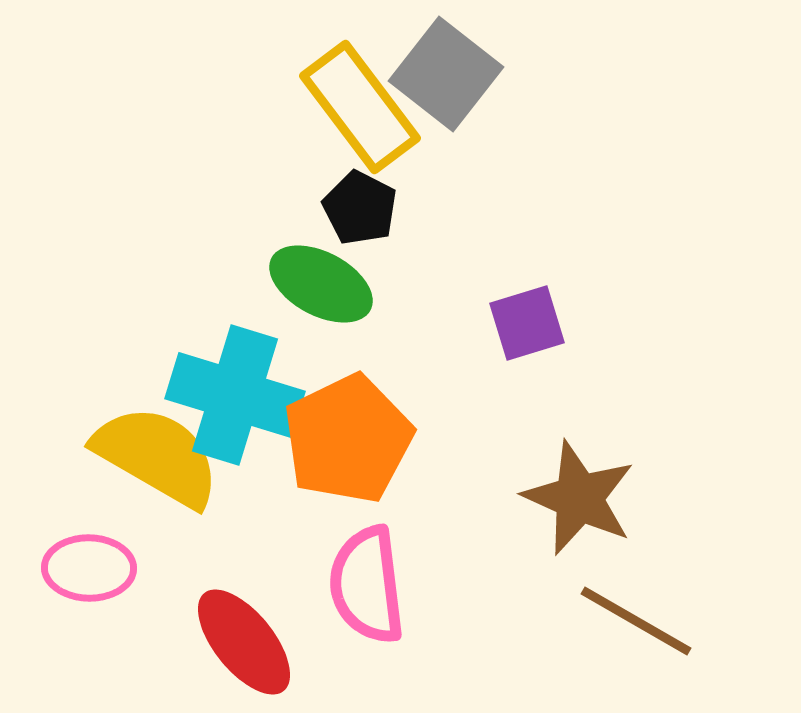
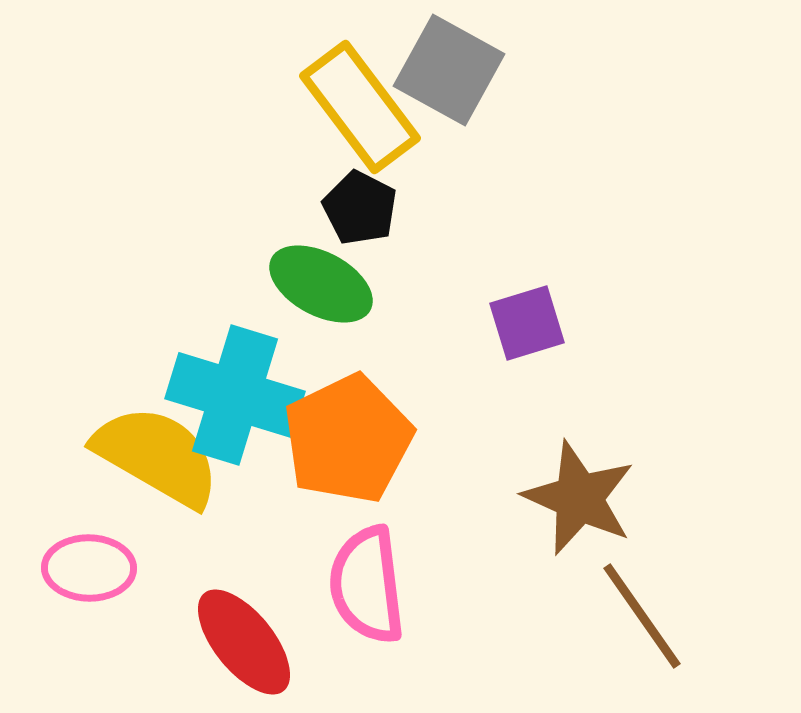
gray square: moved 3 px right, 4 px up; rotated 9 degrees counterclockwise
brown line: moved 6 px right, 5 px up; rotated 25 degrees clockwise
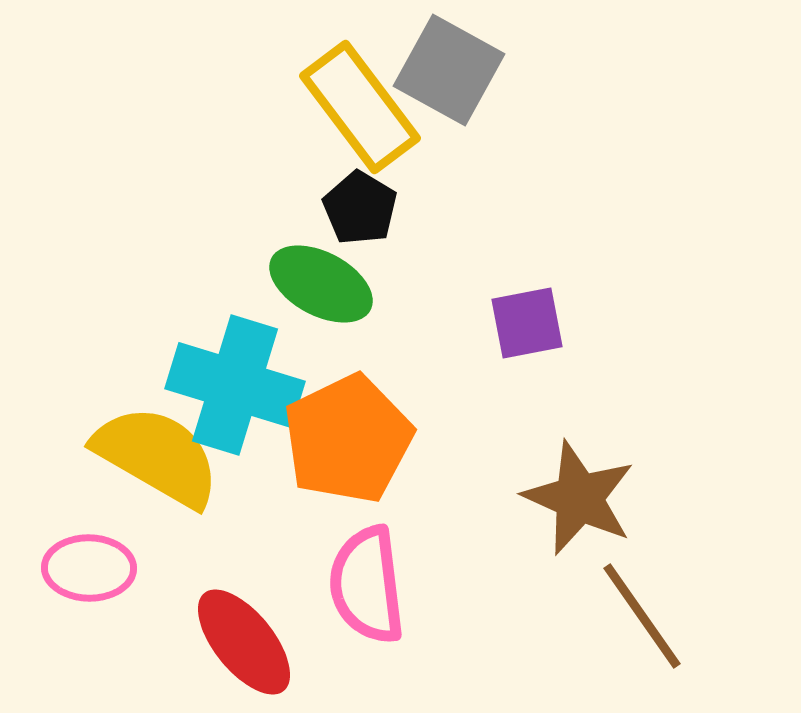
black pentagon: rotated 4 degrees clockwise
purple square: rotated 6 degrees clockwise
cyan cross: moved 10 px up
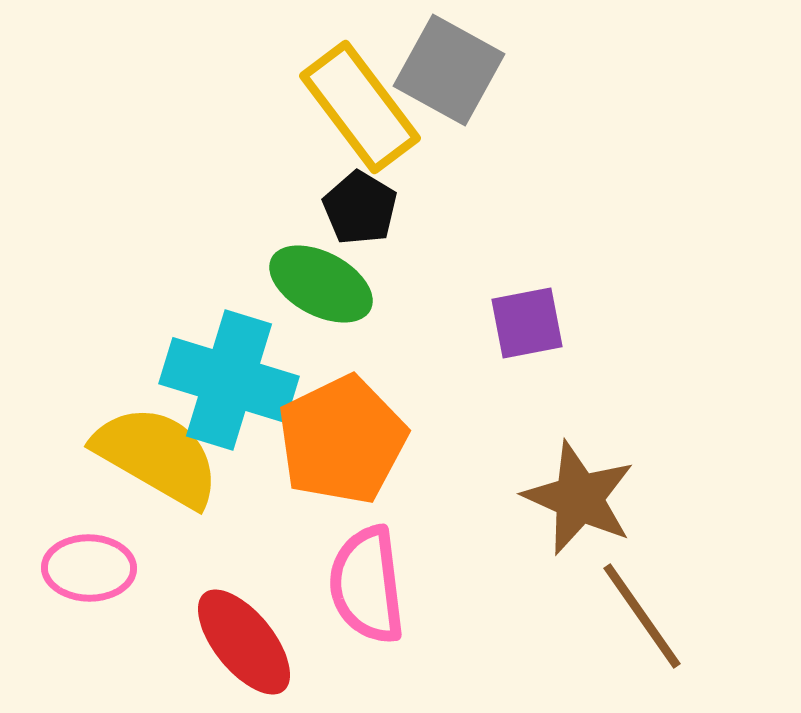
cyan cross: moved 6 px left, 5 px up
orange pentagon: moved 6 px left, 1 px down
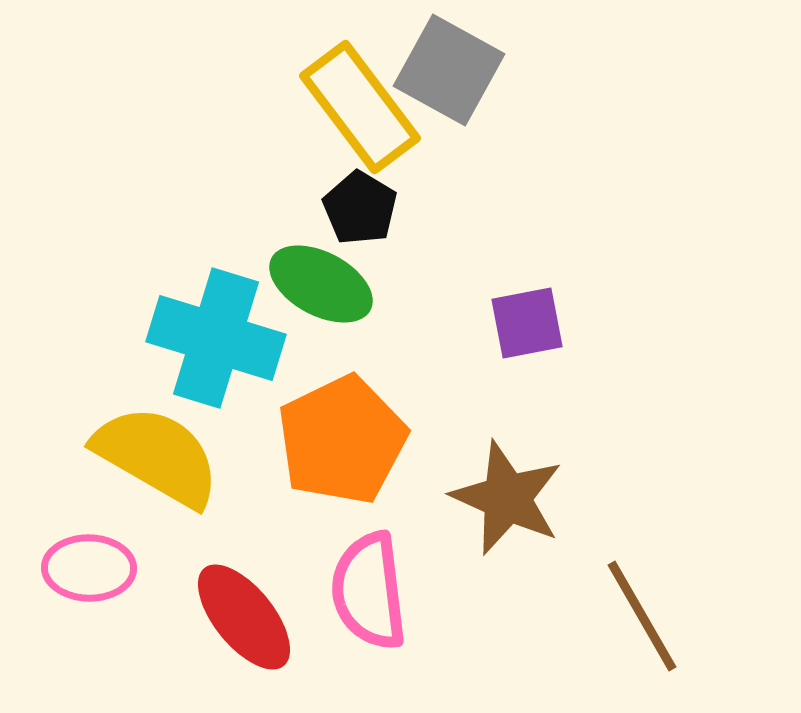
cyan cross: moved 13 px left, 42 px up
brown star: moved 72 px left
pink semicircle: moved 2 px right, 6 px down
brown line: rotated 5 degrees clockwise
red ellipse: moved 25 px up
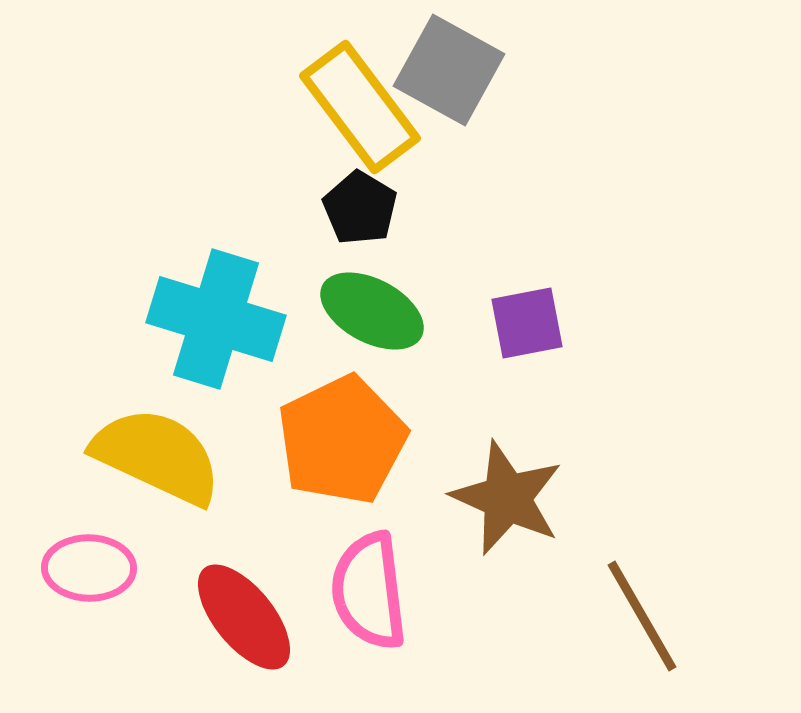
green ellipse: moved 51 px right, 27 px down
cyan cross: moved 19 px up
yellow semicircle: rotated 5 degrees counterclockwise
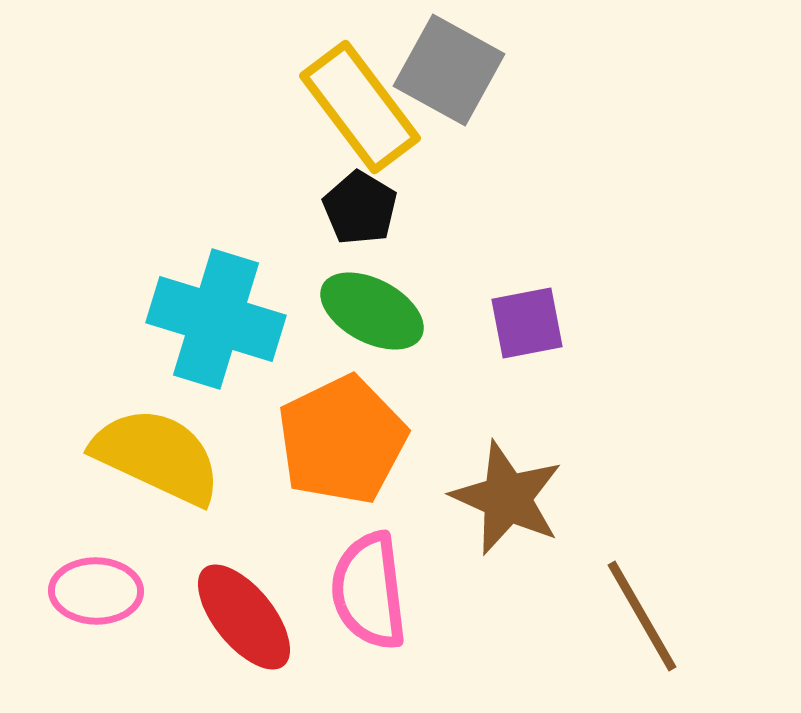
pink ellipse: moved 7 px right, 23 px down
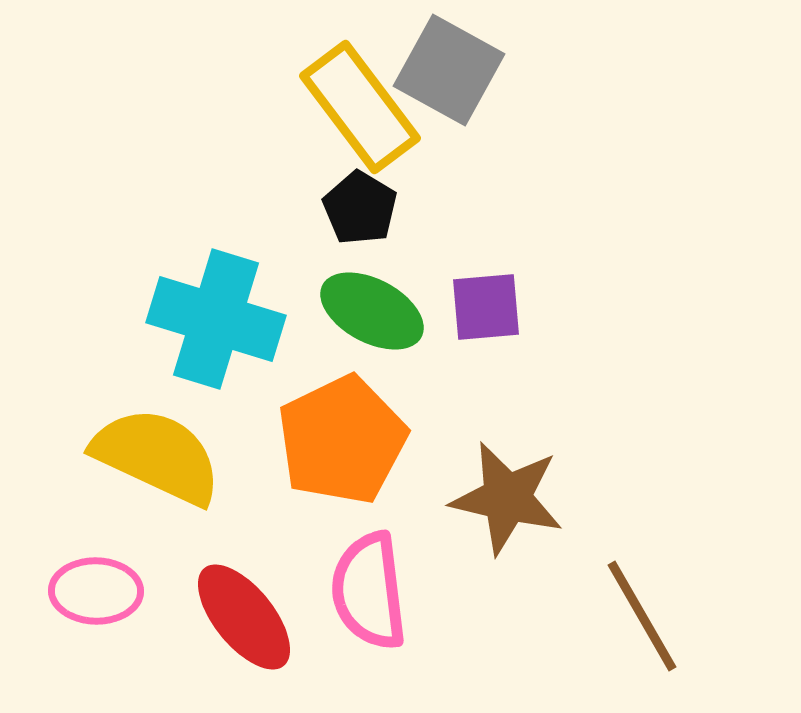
purple square: moved 41 px left, 16 px up; rotated 6 degrees clockwise
brown star: rotated 11 degrees counterclockwise
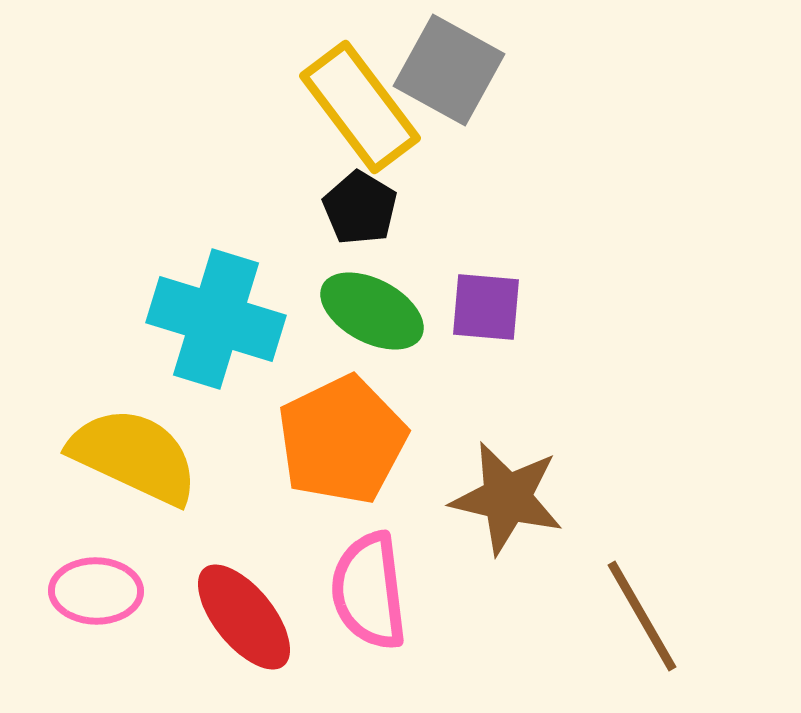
purple square: rotated 10 degrees clockwise
yellow semicircle: moved 23 px left
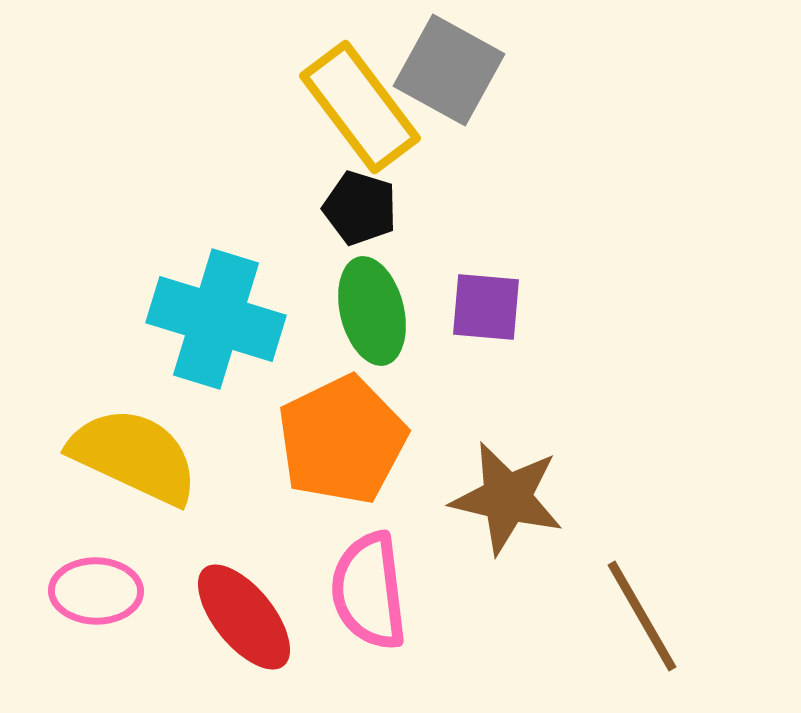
black pentagon: rotated 14 degrees counterclockwise
green ellipse: rotated 48 degrees clockwise
